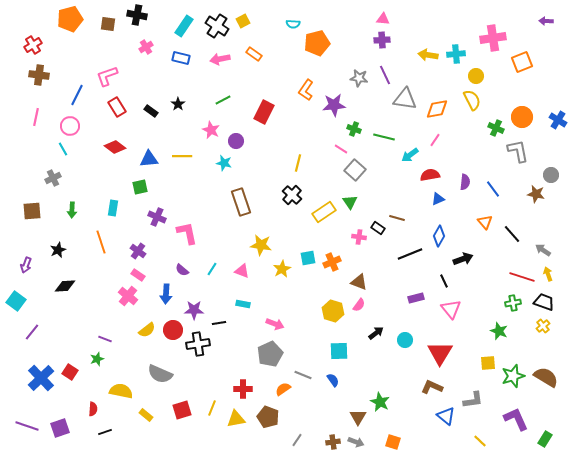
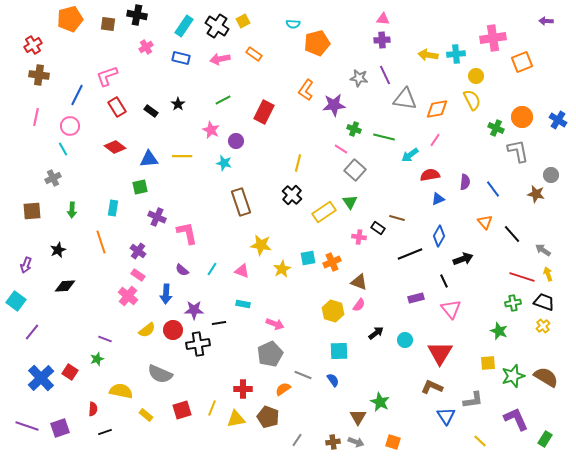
blue triangle at (446, 416): rotated 18 degrees clockwise
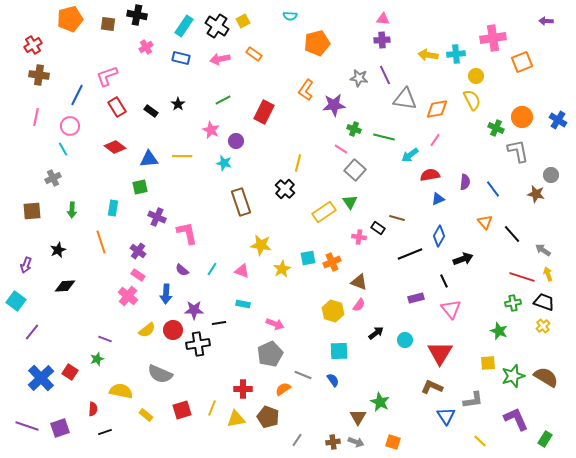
cyan semicircle at (293, 24): moved 3 px left, 8 px up
black cross at (292, 195): moved 7 px left, 6 px up
